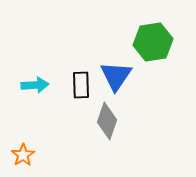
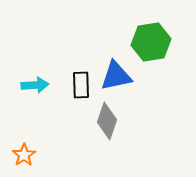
green hexagon: moved 2 px left
blue triangle: rotated 44 degrees clockwise
orange star: moved 1 px right
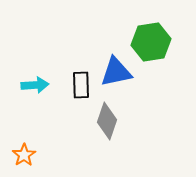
blue triangle: moved 4 px up
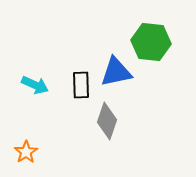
green hexagon: rotated 15 degrees clockwise
cyan arrow: rotated 28 degrees clockwise
orange star: moved 2 px right, 3 px up
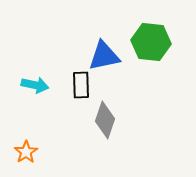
blue triangle: moved 12 px left, 16 px up
cyan arrow: rotated 12 degrees counterclockwise
gray diamond: moved 2 px left, 1 px up
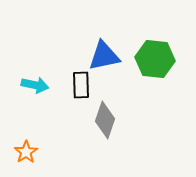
green hexagon: moved 4 px right, 17 px down
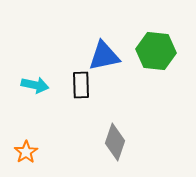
green hexagon: moved 1 px right, 8 px up
gray diamond: moved 10 px right, 22 px down
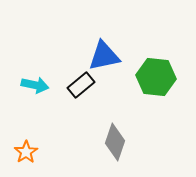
green hexagon: moved 26 px down
black rectangle: rotated 52 degrees clockwise
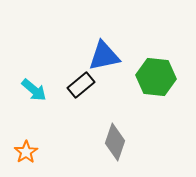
cyan arrow: moved 1 px left, 5 px down; rotated 28 degrees clockwise
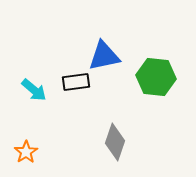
black rectangle: moved 5 px left, 3 px up; rotated 32 degrees clockwise
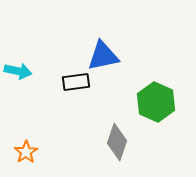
blue triangle: moved 1 px left
green hexagon: moved 25 px down; rotated 18 degrees clockwise
cyan arrow: moved 16 px left, 19 px up; rotated 28 degrees counterclockwise
gray diamond: moved 2 px right
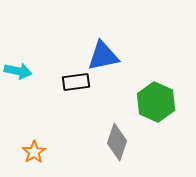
orange star: moved 8 px right
